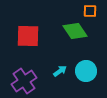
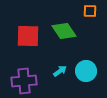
green diamond: moved 11 px left
purple cross: rotated 30 degrees clockwise
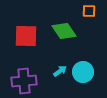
orange square: moved 1 px left
red square: moved 2 px left
cyan circle: moved 3 px left, 1 px down
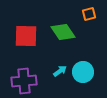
orange square: moved 3 px down; rotated 16 degrees counterclockwise
green diamond: moved 1 px left, 1 px down
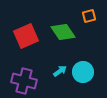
orange square: moved 2 px down
red square: rotated 25 degrees counterclockwise
purple cross: rotated 20 degrees clockwise
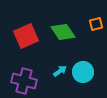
orange square: moved 7 px right, 8 px down
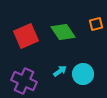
cyan circle: moved 2 px down
purple cross: rotated 10 degrees clockwise
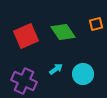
cyan arrow: moved 4 px left, 2 px up
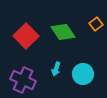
orange square: rotated 24 degrees counterclockwise
red square: rotated 20 degrees counterclockwise
cyan arrow: rotated 144 degrees clockwise
purple cross: moved 1 px left, 1 px up
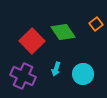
red square: moved 6 px right, 5 px down
purple cross: moved 4 px up
